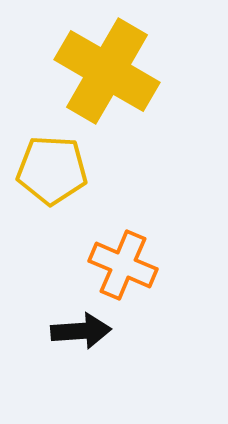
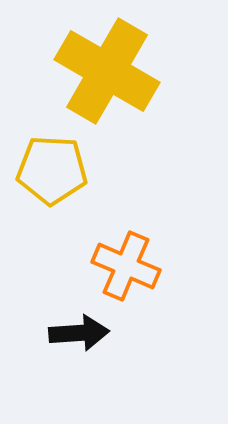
orange cross: moved 3 px right, 1 px down
black arrow: moved 2 px left, 2 px down
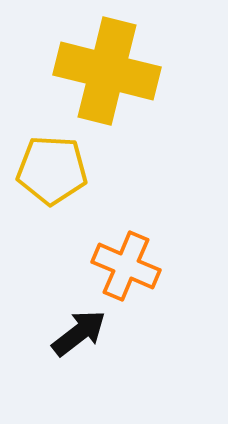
yellow cross: rotated 16 degrees counterclockwise
black arrow: rotated 34 degrees counterclockwise
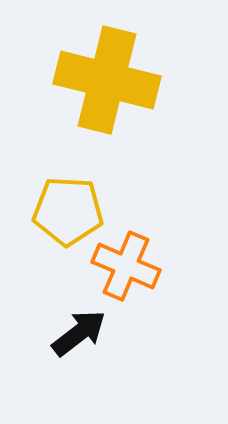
yellow cross: moved 9 px down
yellow pentagon: moved 16 px right, 41 px down
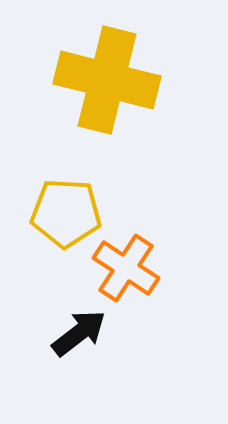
yellow pentagon: moved 2 px left, 2 px down
orange cross: moved 2 px down; rotated 10 degrees clockwise
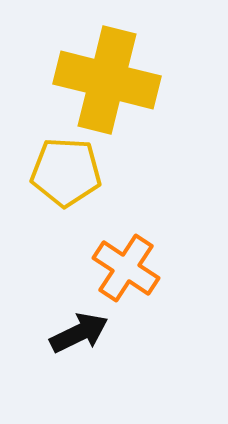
yellow pentagon: moved 41 px up
black arrow: rotated 12 degrees clockwise
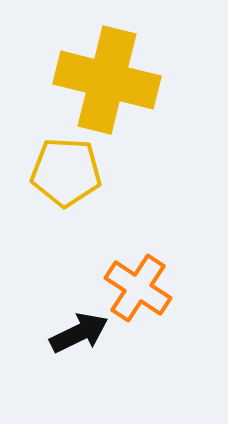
orange cross: moved 12 px right, 20 px down
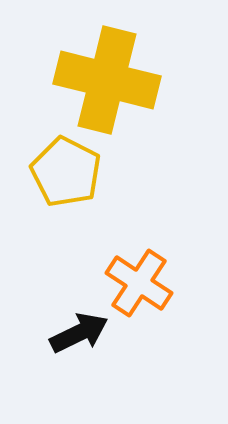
yellow pentagon: rotated 24 degrees clockwise
orange cross: moved 1 px right, 5 px up
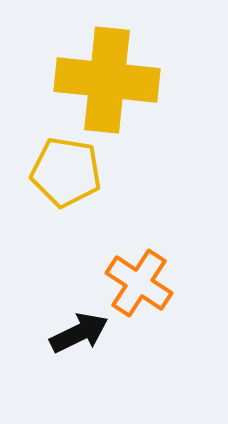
yellow cross: rotated 8 degrees counterclockwise
yellow pentagon: rotated 18 degrees counterclockwise
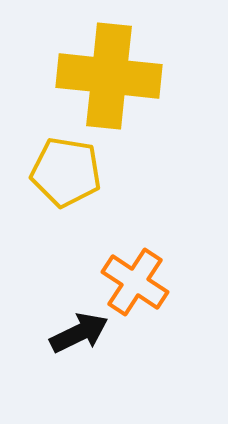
yellow cross: moved 2 px right, 4 px up
orange cross: moved 4 px left, 1 px up
